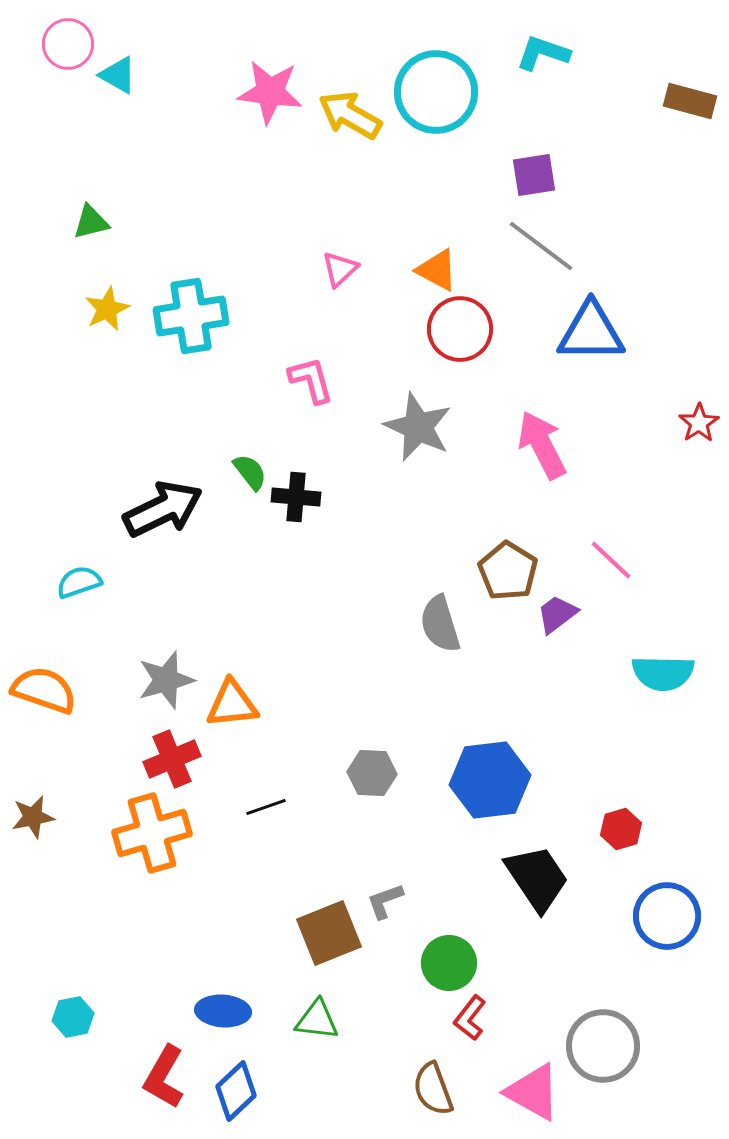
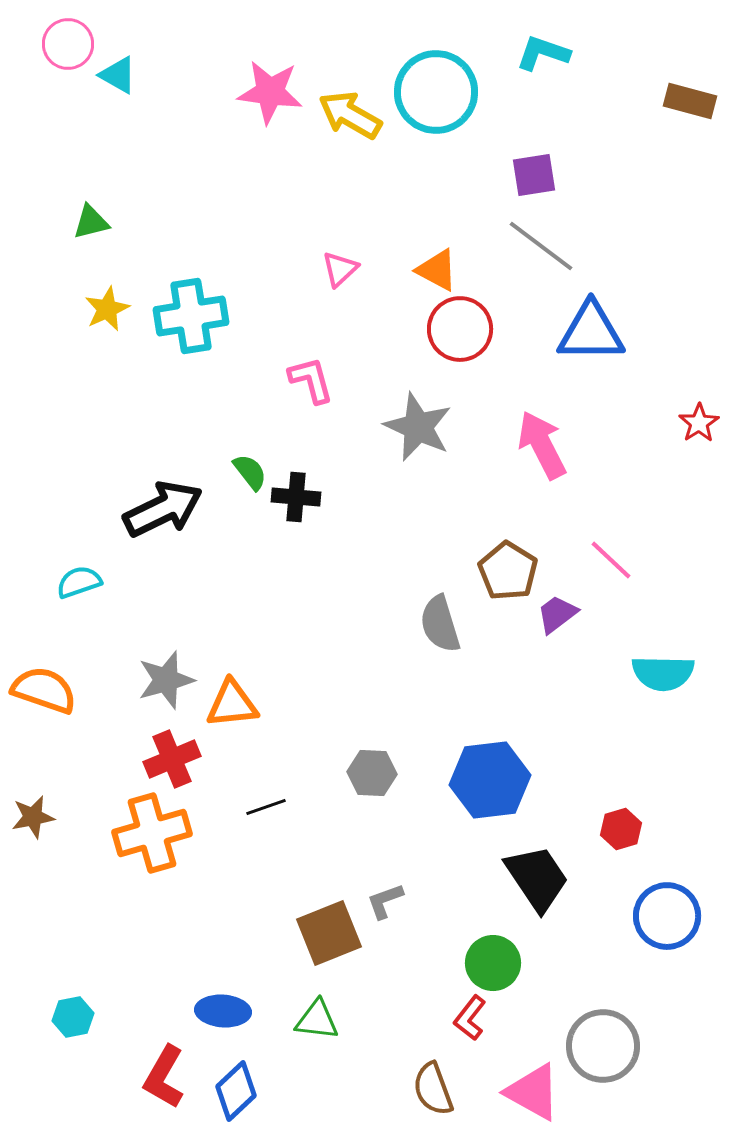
green circle at (449, 963): moved 44 px right
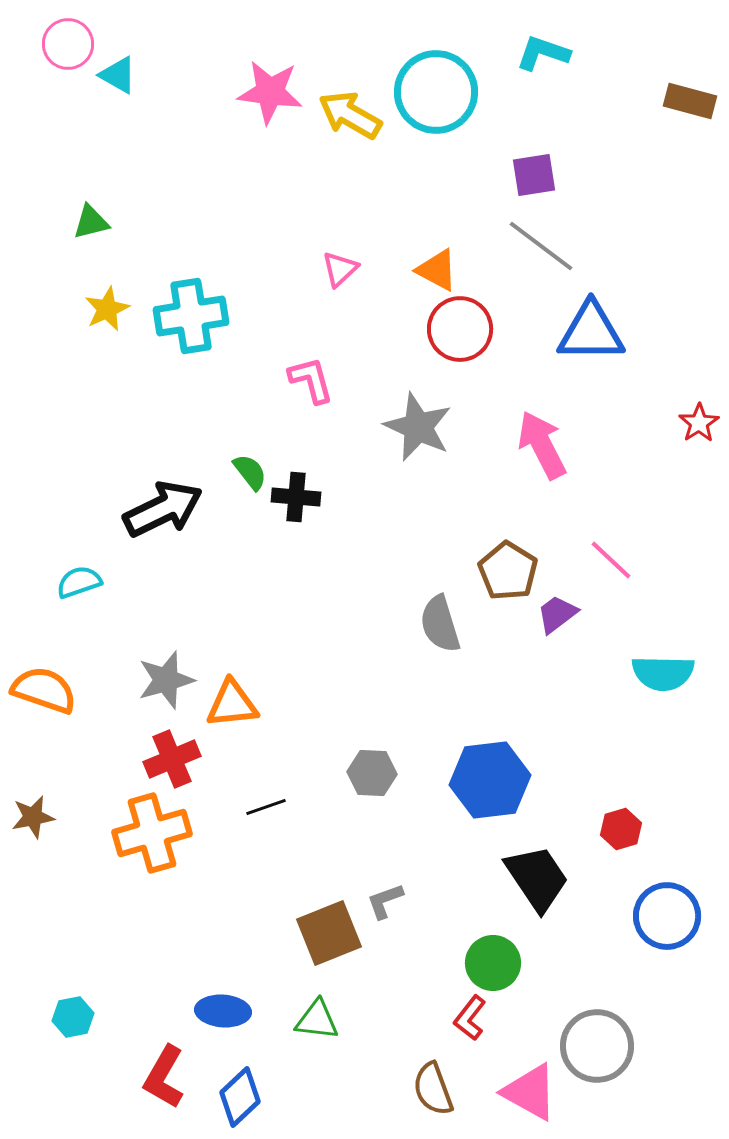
gray circle at (603, 1046): moved 6 px left
blue diamond at (236, 1091): moved 4 px right, 6 px down
pink triangle at (533, 1092): moved 3 px left
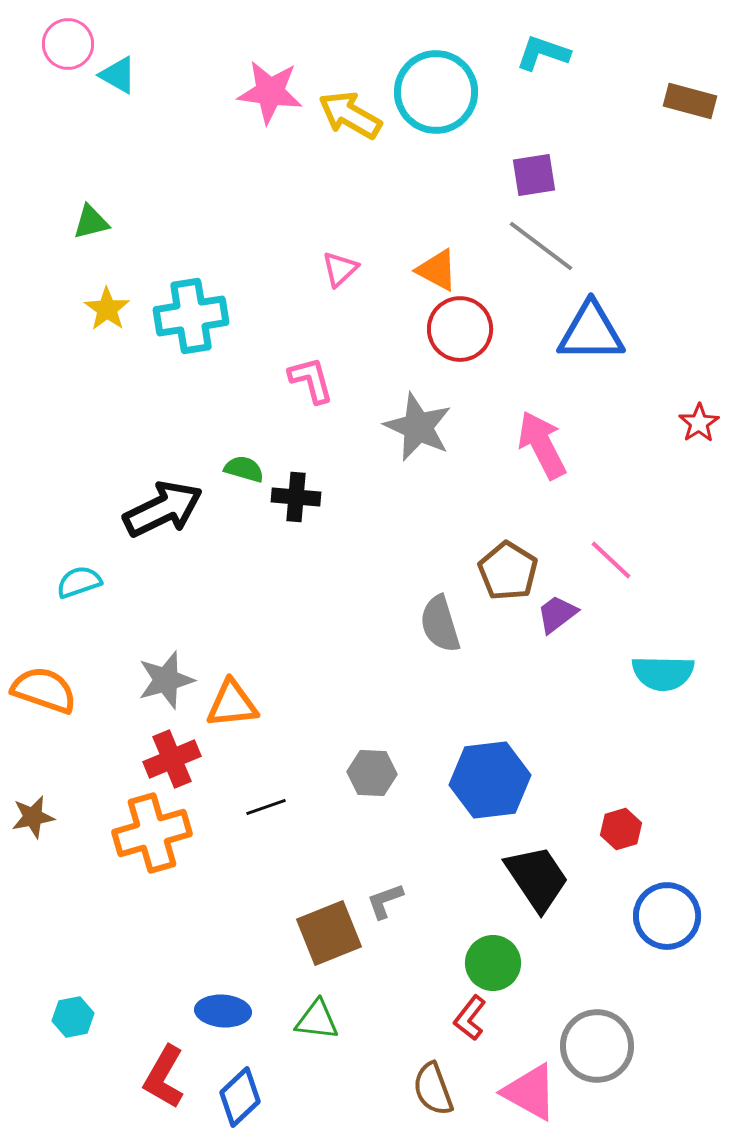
yellow star at (107, 309): rotated 12 degrees counterclockwise
green semicircle at (250, 472): moved 6 px left, 3 px up; rotated 36 degrees counterclockwise
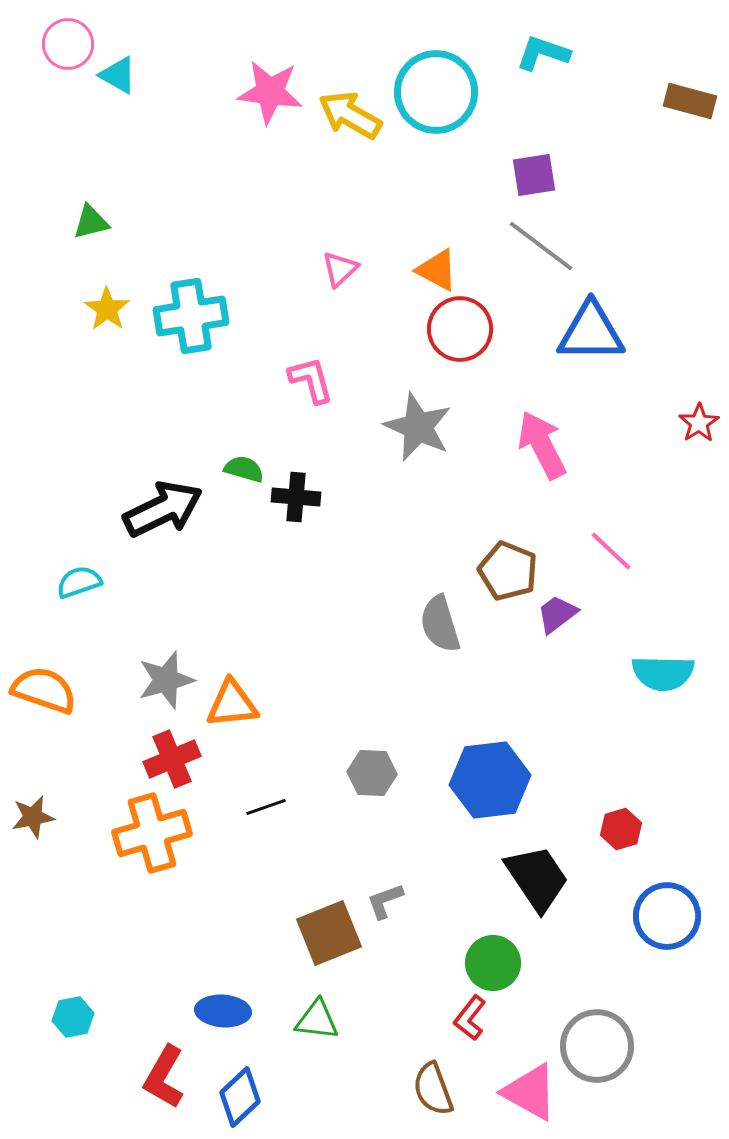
pink line at (611, 560): moved 9 px up
brown pentagon at (508, 571): rotated 10 degrees counterclockwise
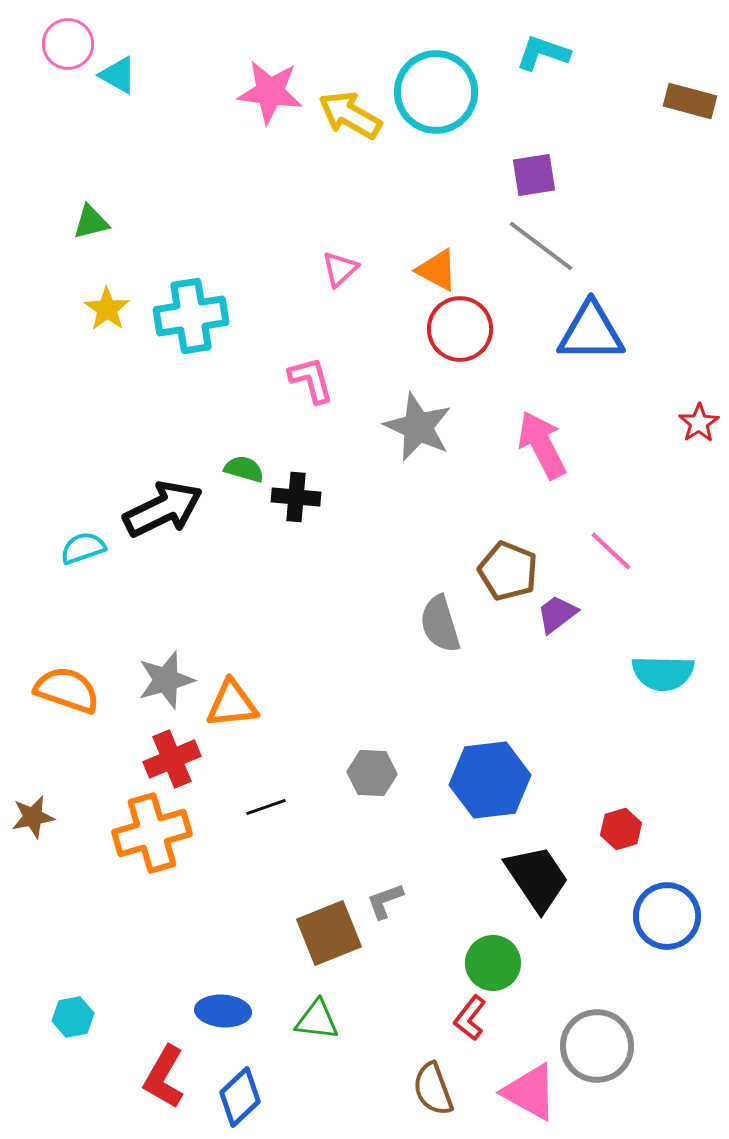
cyan semicircle at (79, 582): moved 4 px right, 34 px up
orange semicircle at (44, 690): moved 23 px right
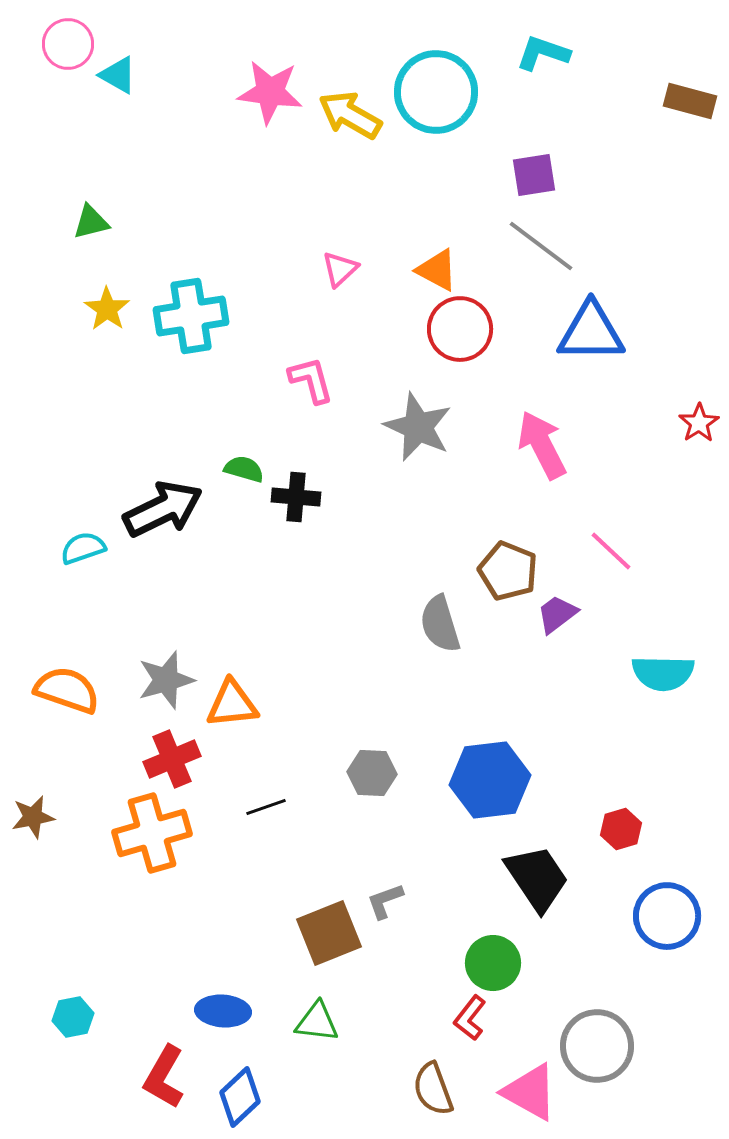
green triangle at (317, 1020): moved 2 px down
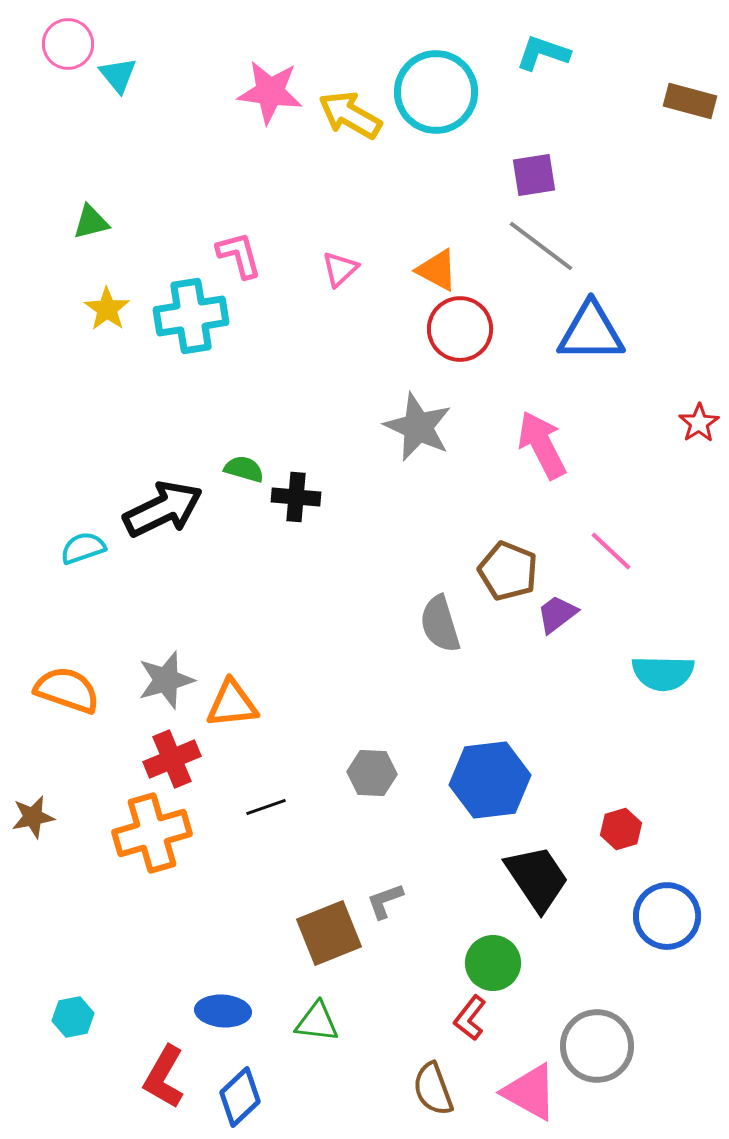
cyan triangle at (118, 75): rotated 21 degrees clockwise
pink L-shape at (311, 380): moved 72 px left, 125 px up
